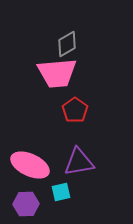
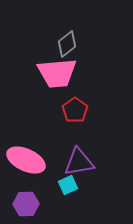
gray diamond: rotated 8 degrees counterclockwise
pink ellipse: moved 4 px left, 5 px up
cyan square: moved 7 px right, 7 px up; rotated 12 degrees counterclockwise
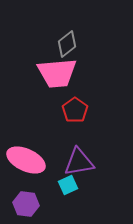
purple hexagon: rotated 10 degrees clockwise
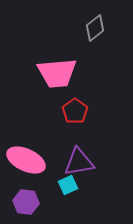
gray diamond: moved 28 px right, 16 px up
red pentagon: moved 1 px down
purple hexagon: moved 2 px up
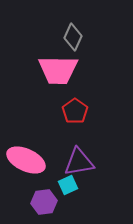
gray diamond: moved 22 px left, 9 px down; rotated 28 degrees counterclockwise
pink trapezoid: moved 1 px right, 3 px up; rotated 6 degrees clockwise
purple hexagon: moved 18 px right; rotated 15 degrees counterclockwise
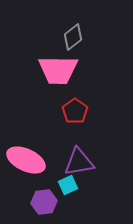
gray diamond: rotated 28 degrees clockwise
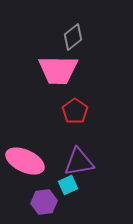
pink ellipse: moved 1 px left, 1 px down
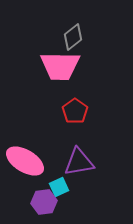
pink trapezoid: moved 2 px right, 4 px up
pink ellipse: rotated 6 degrees clockwise
cyan square: moved 9 px left, 2 px down
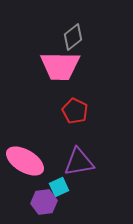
red pentagon: rotated 10 degrees counterclockwise
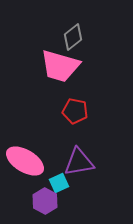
pink trapezoid: rotated 15 degrees clockwise
red pentagon: rotated 15 degrees counterclockwise
cyan square: moved 4 px up
purple hexagon: moved 1 px right, 1 px up; rotated 25 degrees counterclockwise
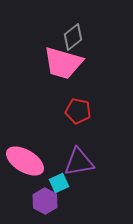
pink trapezoid: moved 3 px right, 3 px up
red pentagon: moved 3 px right
